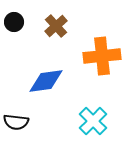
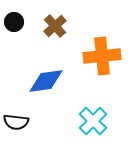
brown cross: moved 1 px left
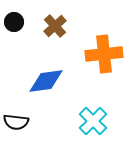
orange cross: moved 2 px right, 2 px up
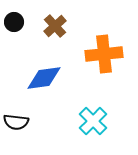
blue diamond: moved 2 px left, 3 px up
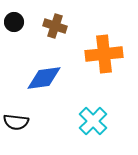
brown cross: rotated 30 degrees counterclockwise
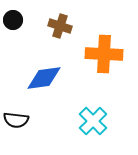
black circle: moved 1 px left, 2 px up
brown cross: moved 5 px right
orange cross: rotated 9 degrees clockwise
black semicircle: moved 2 px up
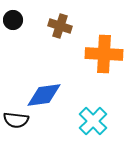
blue diamond: moved 17 px down
